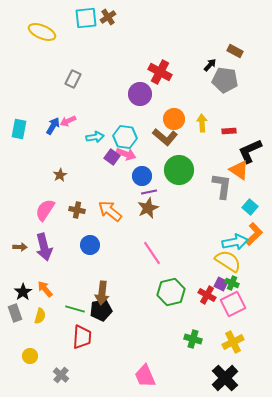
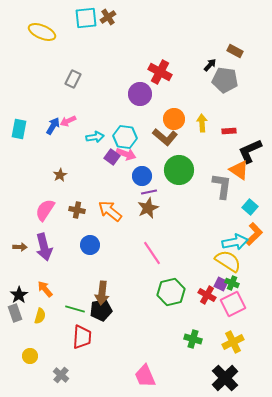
black star at (23, 292): moved 4 px left, 3 px down
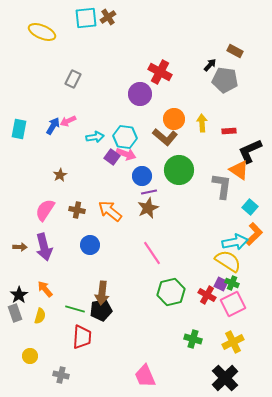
gray cross at (61, 375): rotated 28 degrees counterclockwise
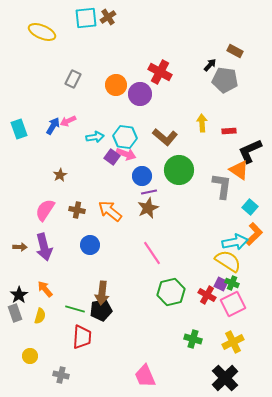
orange circle at (174, 119): moved 58 px left, 34 px up
cyan rectangle at (19, 129): rotated 30 degrees counterclockwise
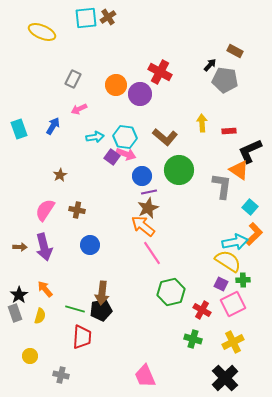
pink arrow at (68, 121): moved 11 px right, 12 px up
orange arrow at (110, 211): moved 33 px right, 15 px down
green cross at (232, 283): moved 11 px right, 3 px up; rotated 24 degrees counterclockwise
red cross at (207, 295): moved 5 px left, 15 px down
